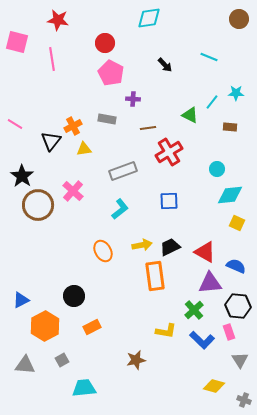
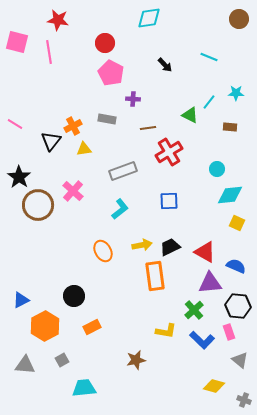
pink line at (52, 59): moved 3 px left, 7 px up
cyan line at (212, 102): moved 3 px left
black star at (22, 176): moved 3 px left, 1 px down
gray triangle at (240, 360): rotated 18 degrees counterclockwise
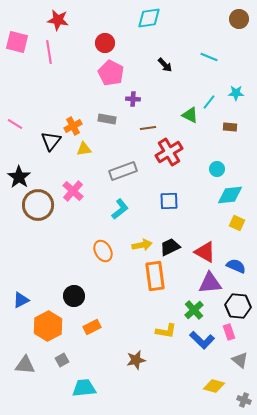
orange hexagon at (45, 326): moved 3 px right
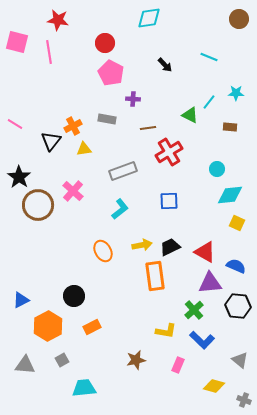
pink rectangle at (229, 332): moved 51 px left, 33 px down; rotated 42 degrees clockwise
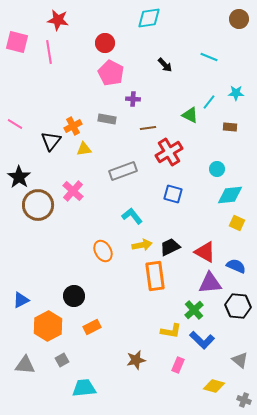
blue square at (169, 201): moved 4 px right, 7 px up; rotated 18 degrees clockwise
cyan L-shape at (120, 209): moved 12 px right, 7 px down; rotated 90 degrees counterclockwise
yellow L-shape at (166, 331): moved 5 px right
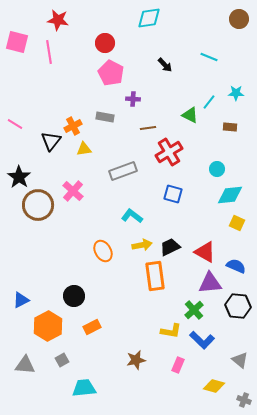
gray rectangle at (107, 119): moved 2 px left, 2 px up
cyan L-shape at (132, 216): rotated 15 degrees counterclockwise
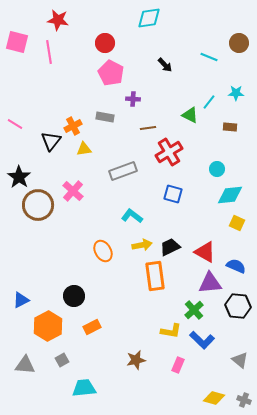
brown circle at (239, 19): moved 24 px down
yellow diamond at (214, 386): moved 12 px down
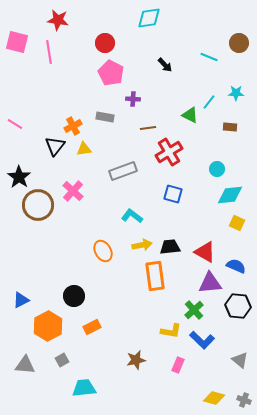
black triangle at (51, 141): moved 4 px right, 5 px down
black trapezoid at (170, 247): rotated 20 degrees clockwise
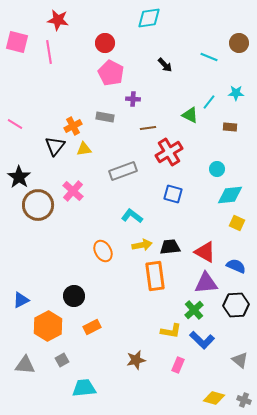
purple triangle at (210, 283): moved 4 px left
black hexagon at (238, 306): moved 2 px left, 1 px up; rotated 10 degrees counterclockwise
